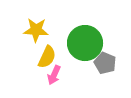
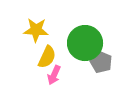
gray pentagon: moved 4 px left, 1 px up
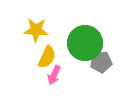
gray pentagon: rotated 30 degrees counterclockwise
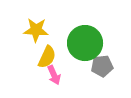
gray pentagon: moved 1 px right, 4 px down
pink arrow: rotated 48 degrees counterclockwise
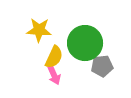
yellow star: moved 3 px right
yellow semicircle: moved 7 px right
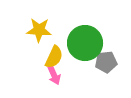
gray pentagon: moved 4 px right, 4 px up
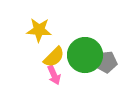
green circle: moved 12 px down
yellow semicircle: rotated 20 degrees clockwise
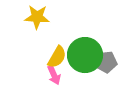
yellow star: moved 2 px left, 13 px up
yellow semicircle: moved 3 px right; rotated 15 degrees counterclockwise
